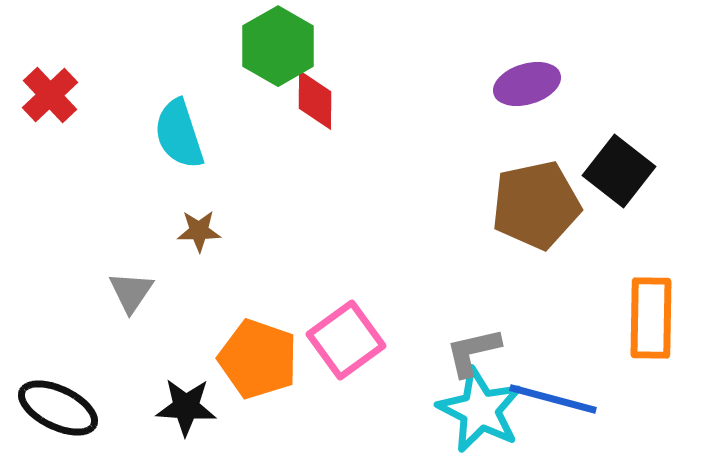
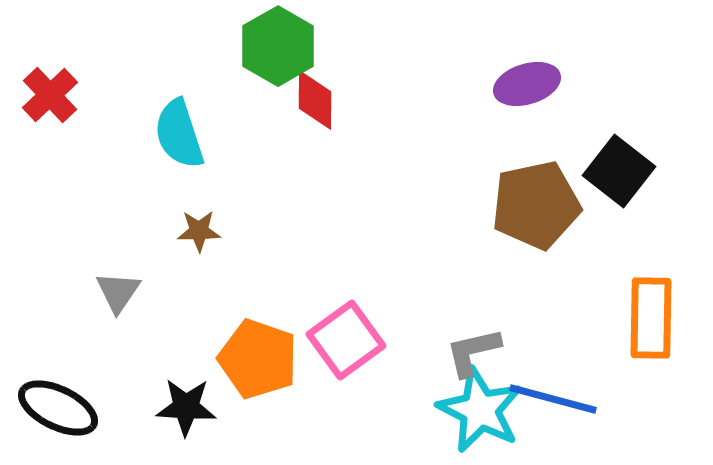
gray triangle: moved 13 px left
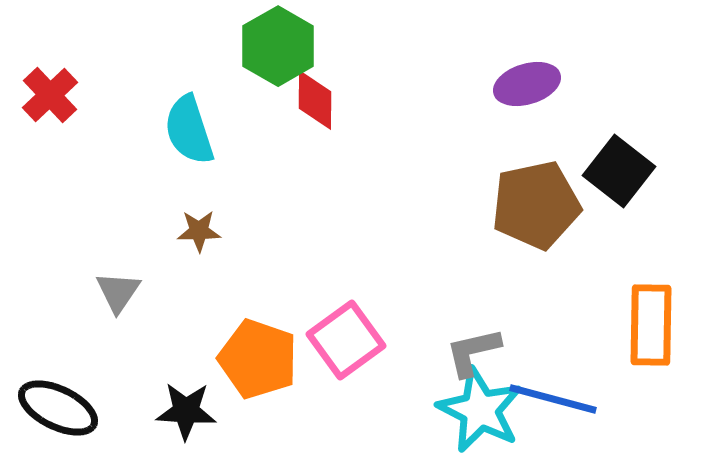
cyan semicircle: moved 10 px right, 4 px up
orange rectangle: moved 7 px down
black star: moved 4 px down
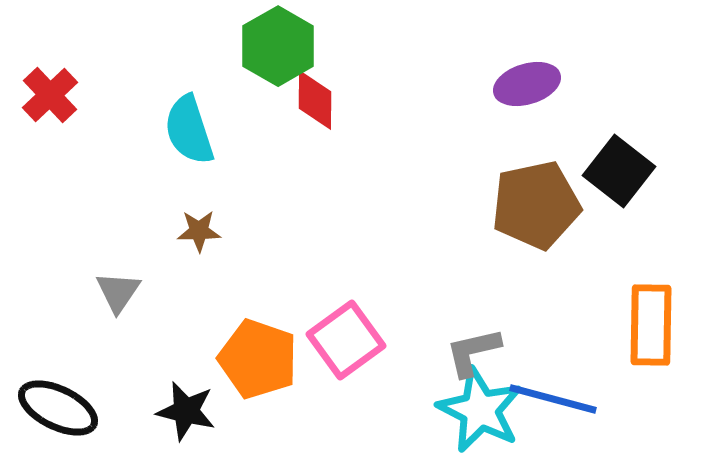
black star: rotated 10 degrees clockwise
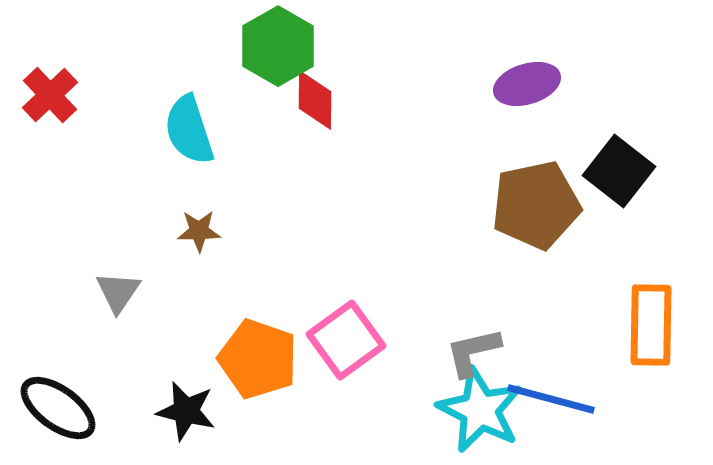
blue line: moved 2 px left
black ellipse: rotated 10 degrees clockwise
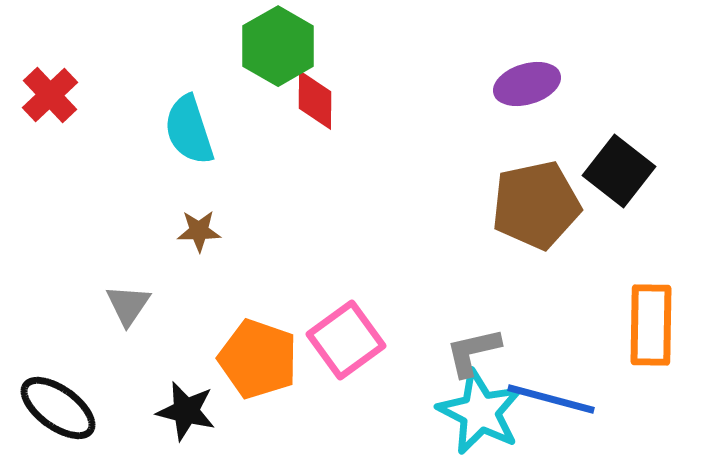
gray triangle: moved 10 px right, 13 px down
cyan star: moved 2 px down
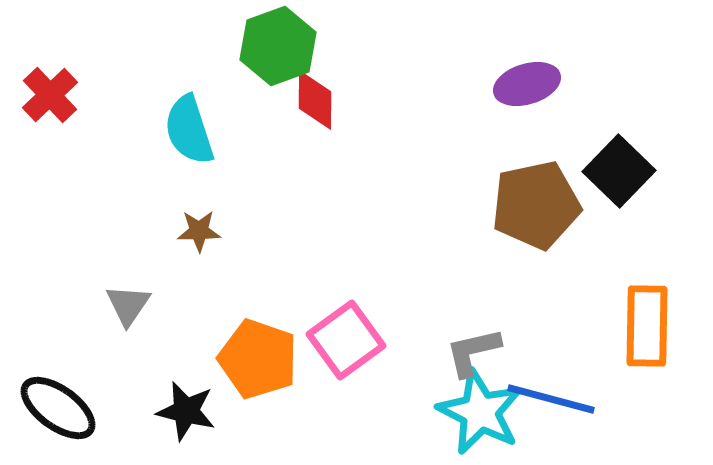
green hexagon: rotated 10 degrees clockwise
black square: rotated 6 degrees clockwise
orange rectangle: moved 4 px left, 1 px down
